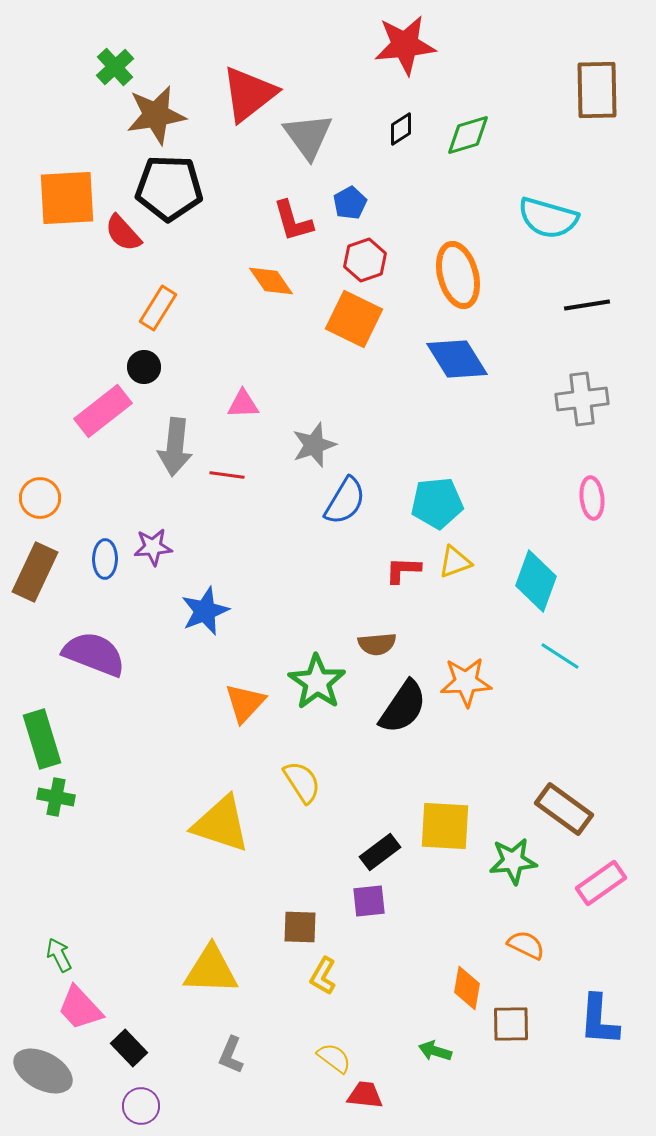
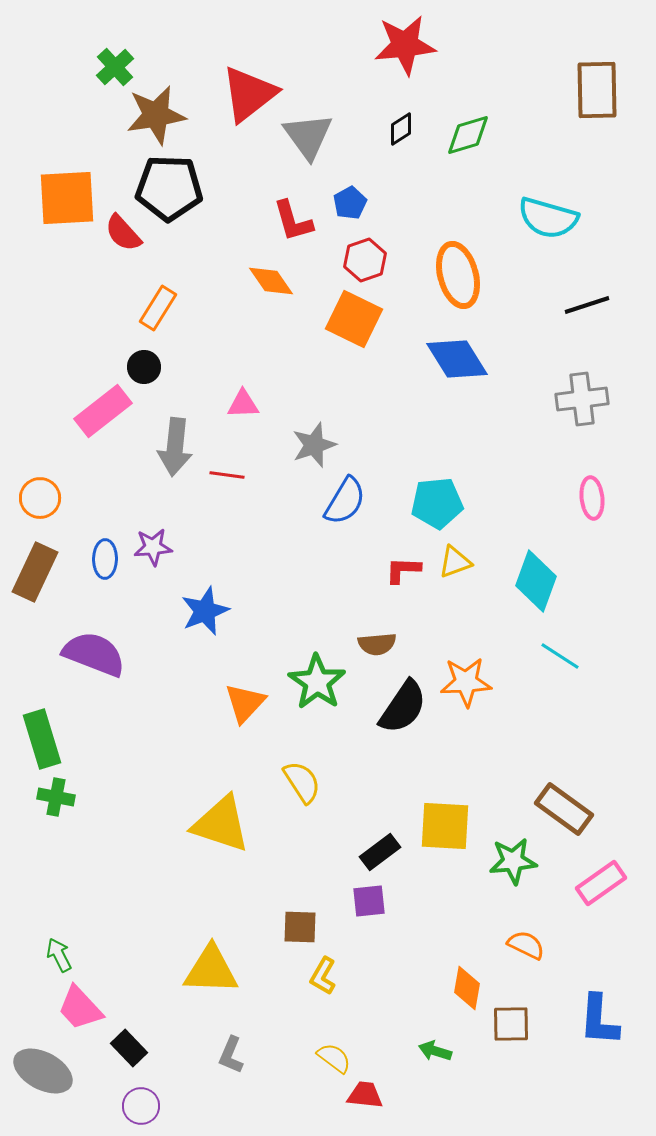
black line at (587, 305): rotated 9 degrees counterclockwise
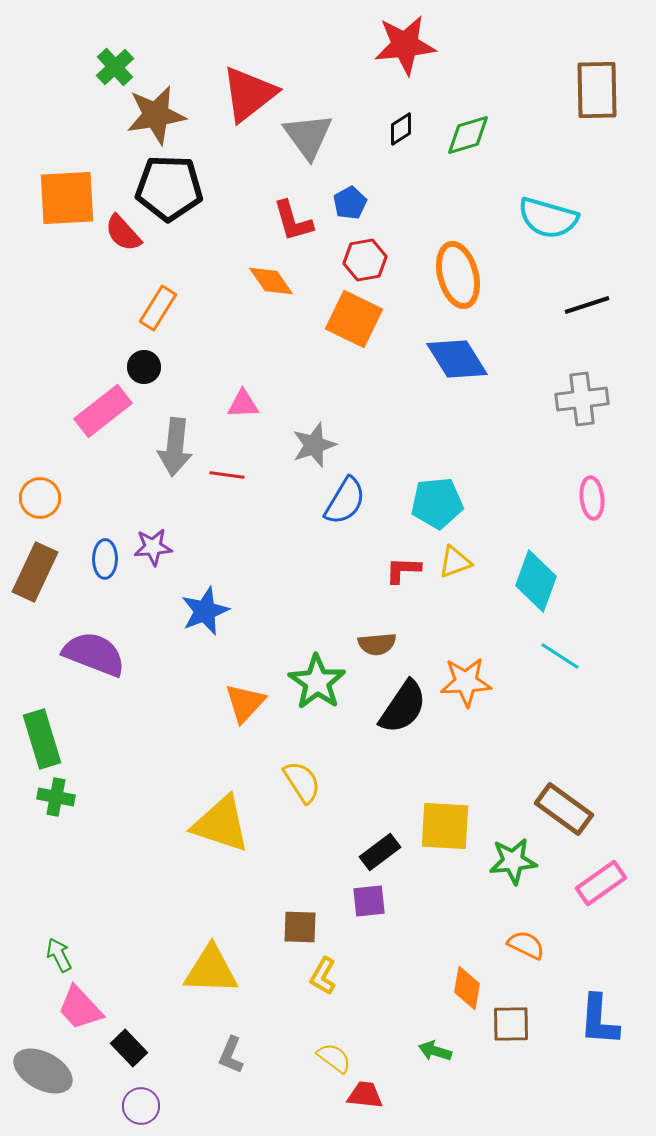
red hexagon at (365, 260): rotated 9 degrees clockwise
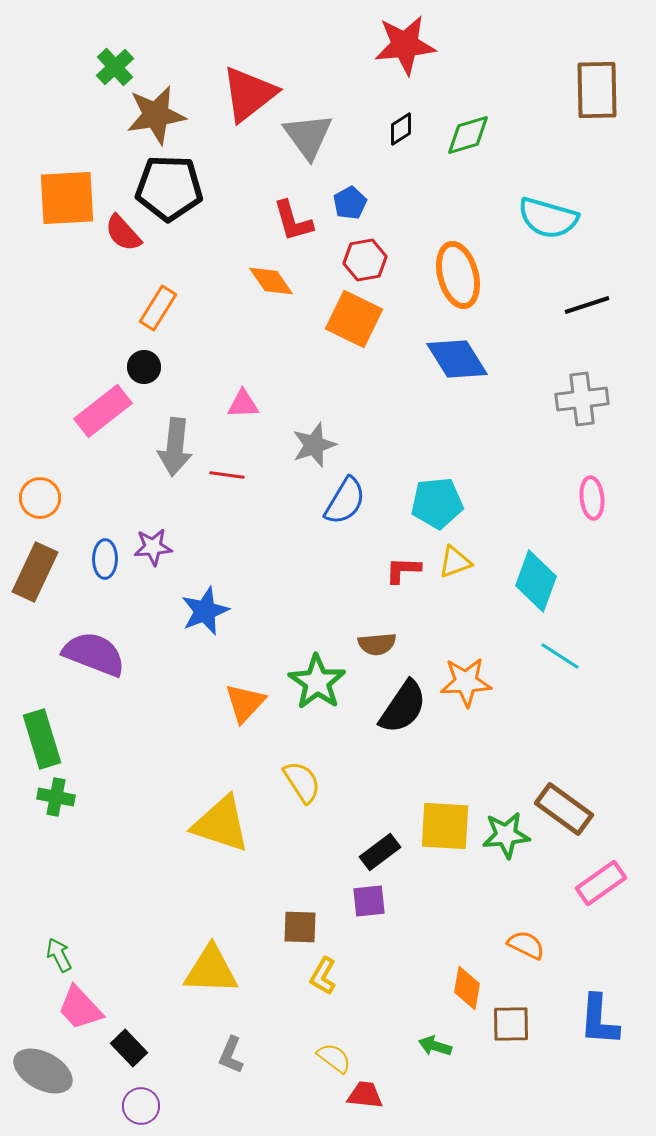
green star at (513, 861): moved 7 px left, 26 px up
green arrow at (435, 1051): moved 5 px up
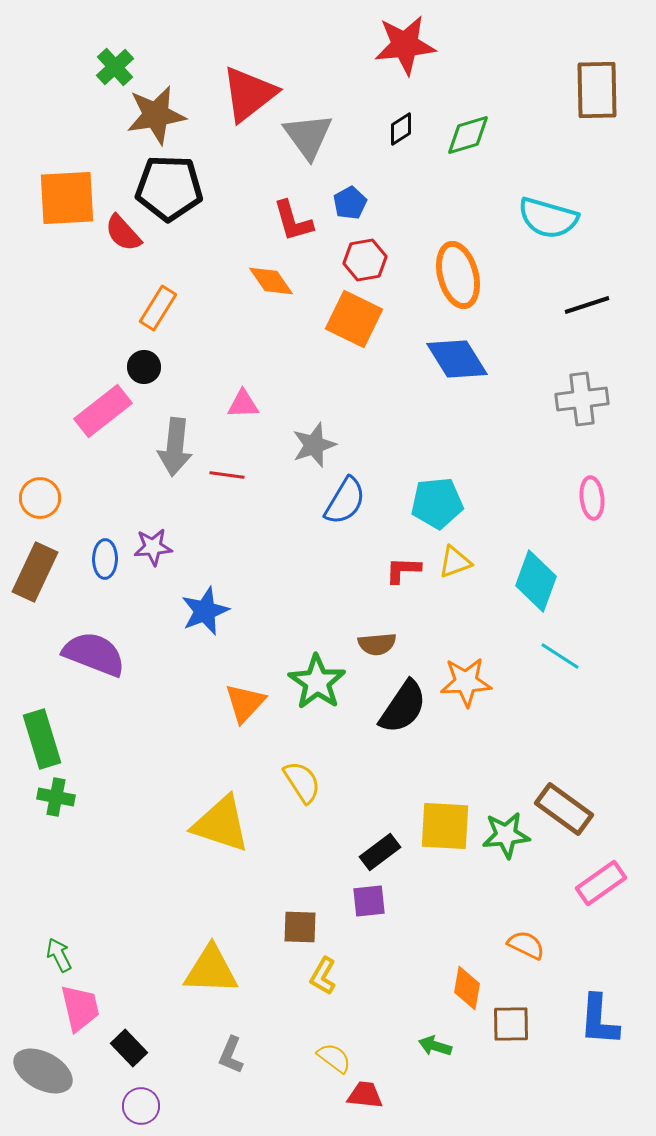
pink trapezoid at (80, 1008): rotated 150 degrees counterclockwise
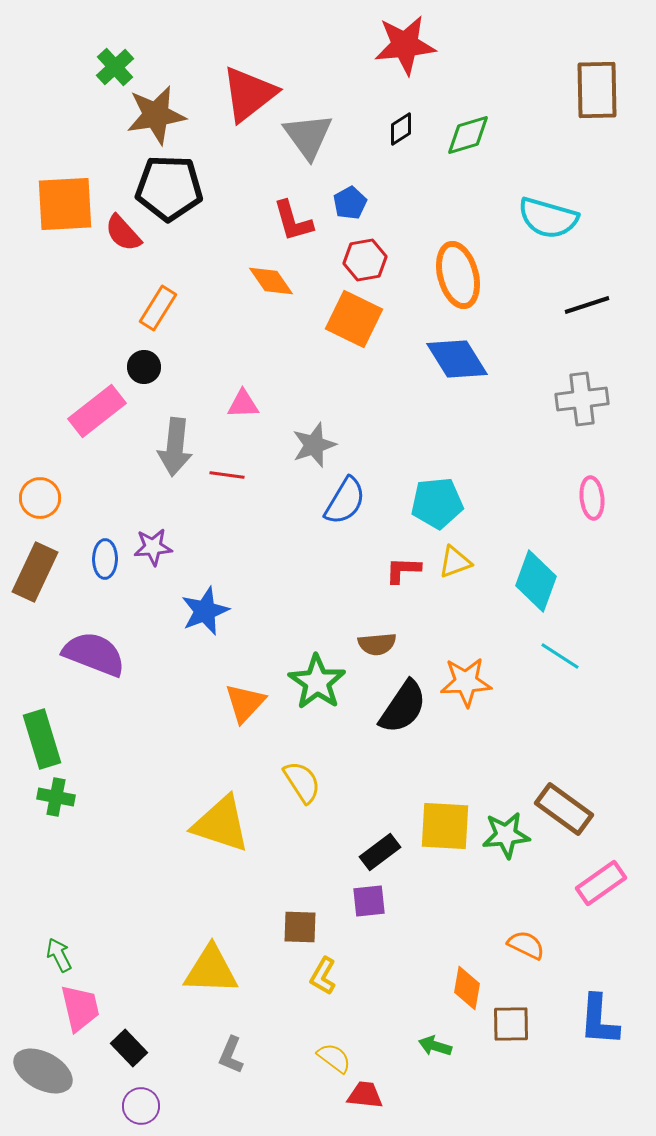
orange square at (67, 198): moved 2 px left, 6 px down
pink rectangle at (103, 411): moved 6 px left
